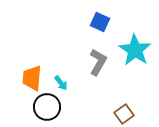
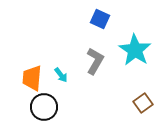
blue square: moved 3 px up
gray L-shape: moved 3 px left, 1 px up
cyan arrow: moved 8 px up
black circle: moved 3 px left
brown square: moved 19 px right, 11 px up
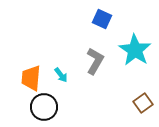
blue square: moved 2 px right
orange trapezoid: moved 1 px left
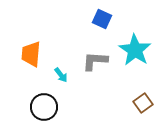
gray L-shape: rotated 116 degrees counterclockwise
orange trapezoid: moved 24 px up
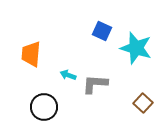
blue square: moved 12 px down
cyan star: moved 1 px right, 2 px up; rotated 16 degrees counterclockwise
gray L-shape: moved 23 px down
cyan arrow: moved 7 px right; rotated 147 degrees clockwise
brown square: rotated 12 degrees counterclockwise
